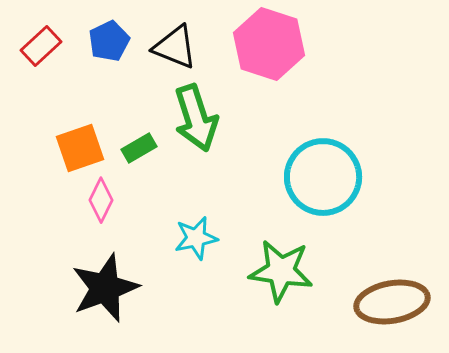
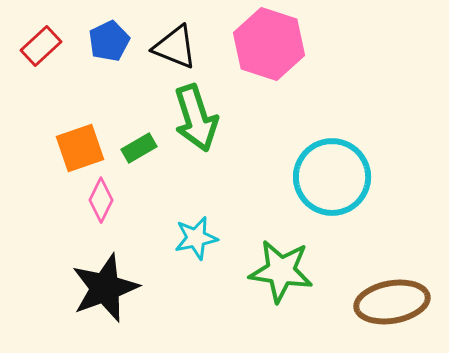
cyan circle: moved 9 px right
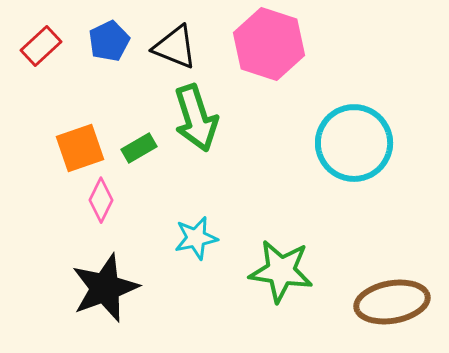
cyan circle: moved 22 px right, 34 px up
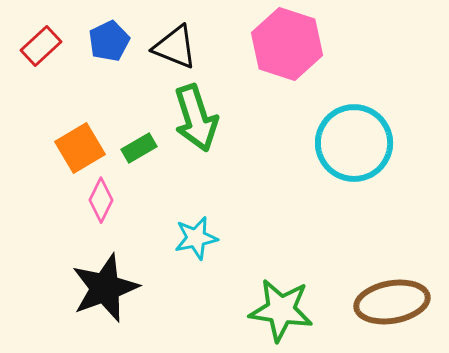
pink hexagon: moved 18 px right
orange square: rotated 12 degrees counterclockwise
green star: moved 39 px down
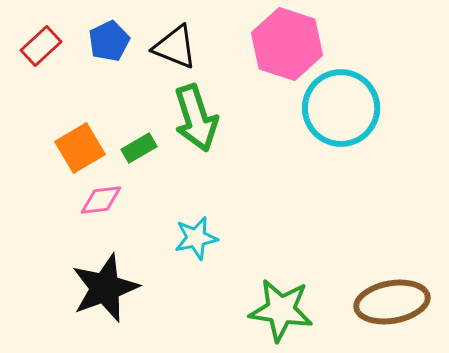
cyan circle: moved 13 px left, 35 px up
pink diamond: rotated 57 degrees clockwise
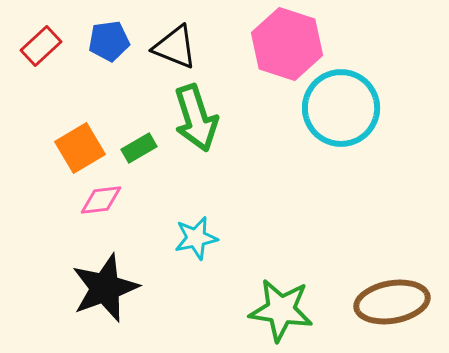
blue pentagon: rotated 18 degrees clockwise
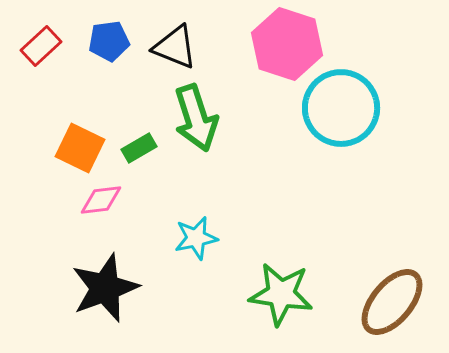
orange square: rotated 33 degrees counterclockwise
brown ellipse: rotated 40 degrees counterclockwise
green star: moved 16 px up
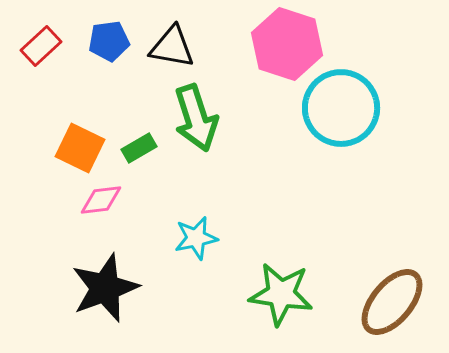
black triangle: moved 3 px left; rotated 12 degrees counterclockwise
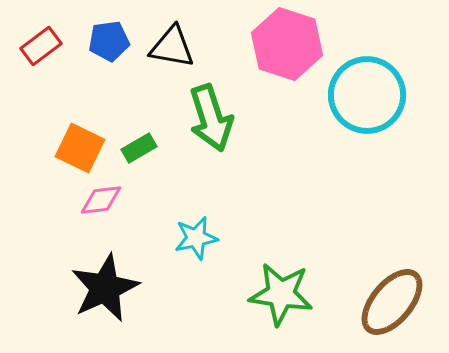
red rectangle: rotated 6 degrees clockwise
cyan circle: moved 26 px right, 13 px up
green arrow: moved 15 px right
black star: rotated 4 degrees counterclockwise
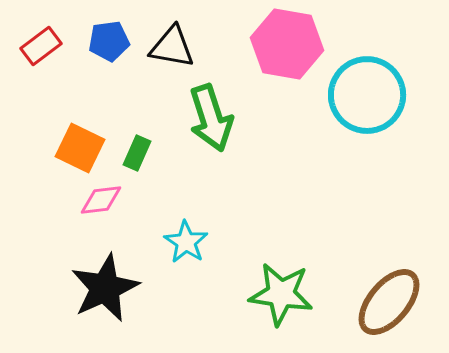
pink hexagon: rotated 8 degrees counterclockwise
green rectangle: moved 2 px left, 5 px down; rotated 36 degrees counterclockwise
cyan star: moved 10 px left, 4 px down; rotated 27 degrees counterclockwise
brown ellipse: moved 3 px left
